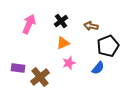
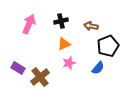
black cross: rotated 24 degrees clockwise
orange triangle: moved 1 px right, 1 px down
purple rectangle: rotated 24 degrees clockwise
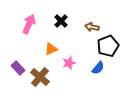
black cross: rotated 32 degrees counterclockwise
brown arrow: moved 1 px right, 1 px down
orange triangle: moved 13 px left, 5 px down
purple rectangle: rotated 16 degrees clockwise
brown cross: rotated 12 degrees counterclockwise
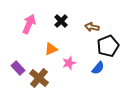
brown cross: moved 1 px left, 1 px down
